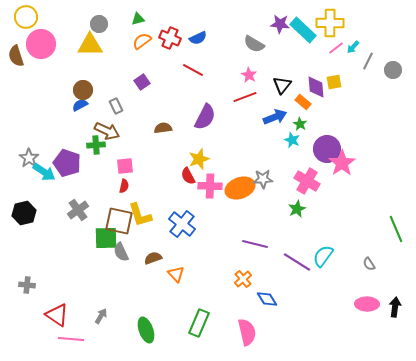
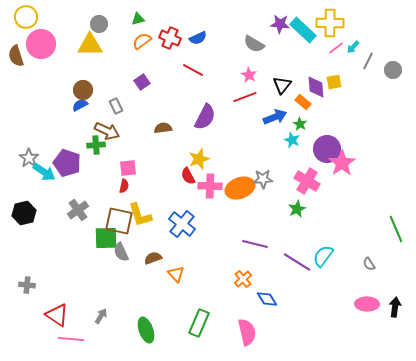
pink square at (125, 166): moved 3 px right, 2 px down
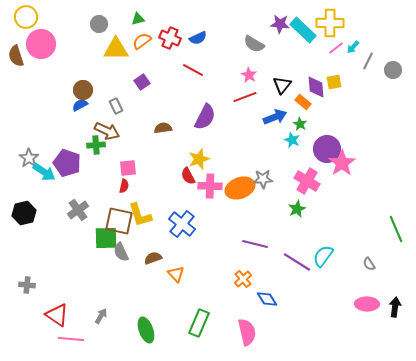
yellow triangle at (90, 45): moved 26 px right, 4 px down
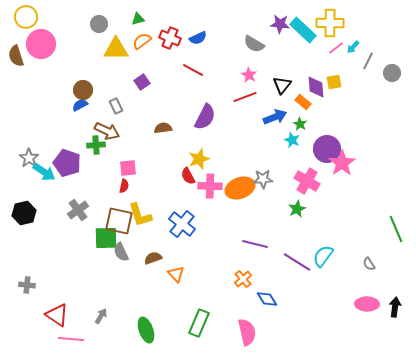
gray circle at (393, 70): moved 1 px left, 3 px down
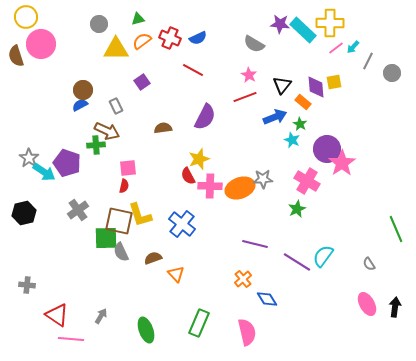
pink ellipse at (367, 304): rotated 60 degrees clockwise
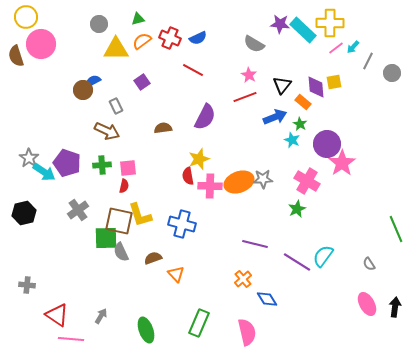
blue semicircle at (80, 105): moved 13 px right, 24 px up
green cross at (96, 145): moved 6 px right, 20 px down
purple circle at (327, 149): moved 5 px up
red semicircle at (188, 176): rotated 18 degrees clockwise
orange ellipse at (240, 188): moved 1 px left, 6 px up
blue cross at (182, 224): rotated 24 degrees counterclockwise
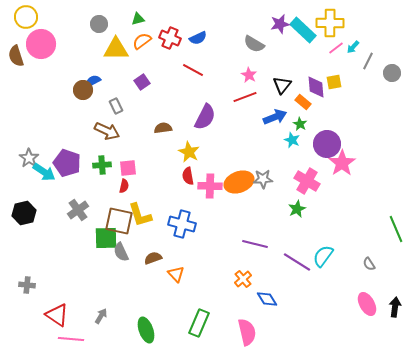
purple star at (280, 24): rotated 18 degrees counterclockwise
yellow star at (199, 159): moved 10 px left, 7 px up; rotated 25 degrees counterclockwise
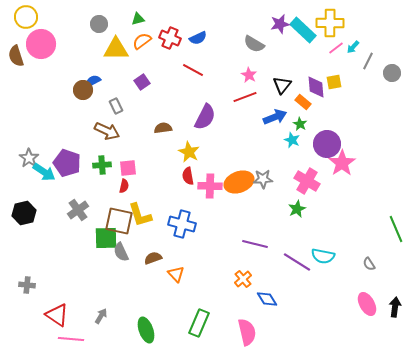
cyan semicircle at (323, 256): rotated 115 degrees counterclockwise
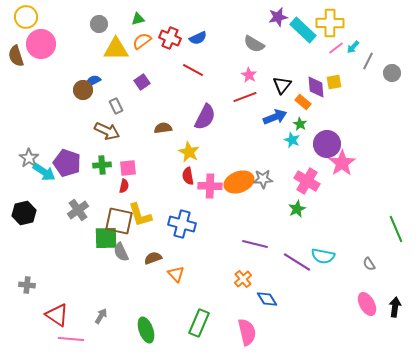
purple star at (280, 24): moved 2 px left, 7 px up
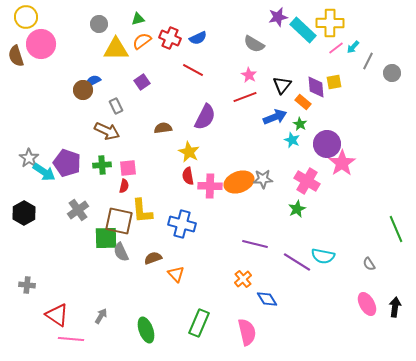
black hexagon at (24, 213): rotated 15 degrees counterclockwise
yellow L-shape at (140, 215): moved 2 px right, 4 px up; rotated 12 degrees clockwise
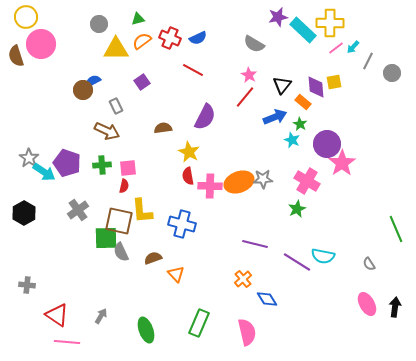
red line at (245, 97): rotated 30 degrees counterclockwise
pink line at (71, 339): moved 4 px left, 3 px down
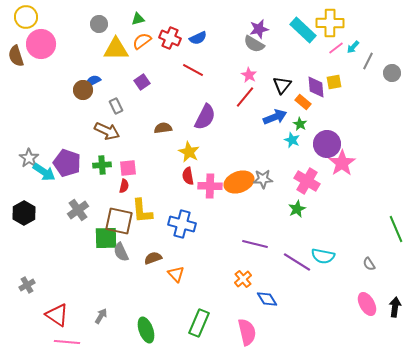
purple star at (278, 17): moved 19 px left, 12 px down
gray cross at (27, 285): rotated 35 degrees counterclockwise
